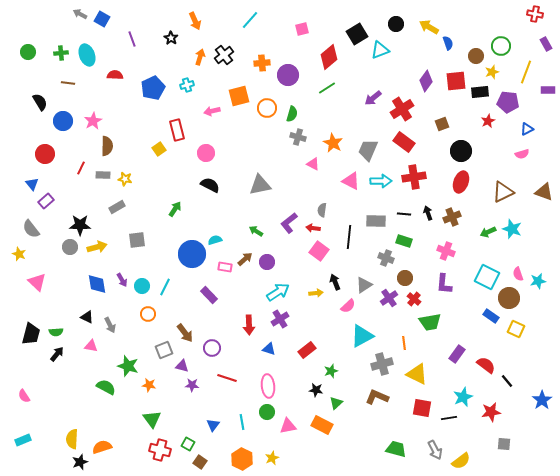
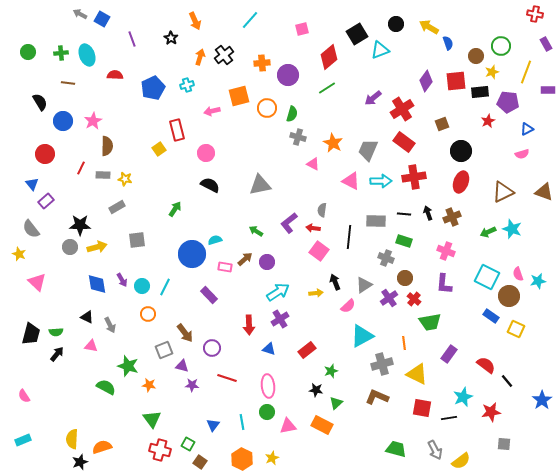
brown circle at (509, 298): moved 2 px up
purple rectangle at (457, 354): moved 8 px left
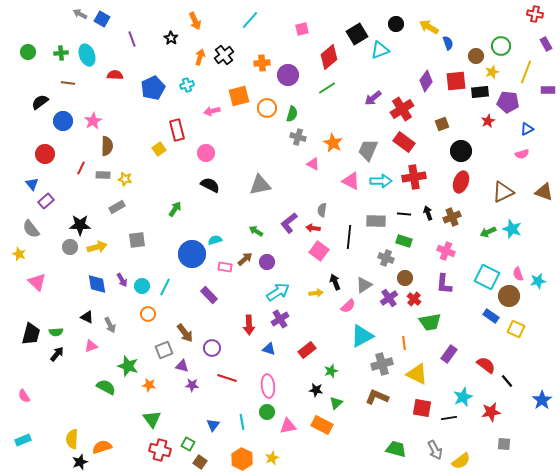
black semicircle at (40, 102): rotated 96 degrees counterclockwise
pink triangle at (91, 346): rotated 32 degrees counterclockwise
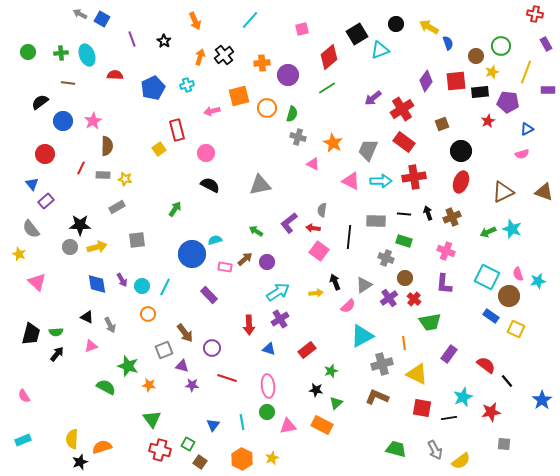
black star at (171, 38): moved 7 px left, 3 px down
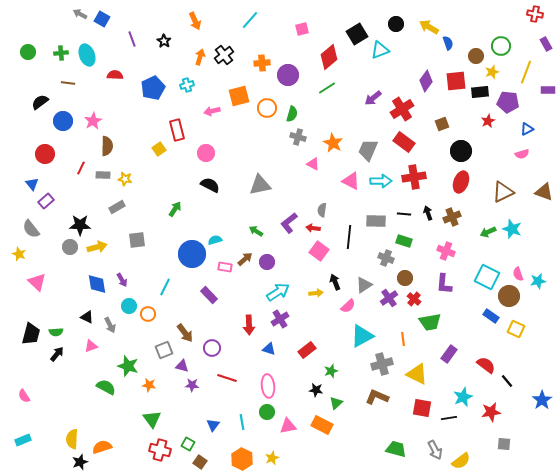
cyan circle at (142, 286): moved 13 px left, 20 px down
orange line at (404, 343): moved 1 px left, 4 px up
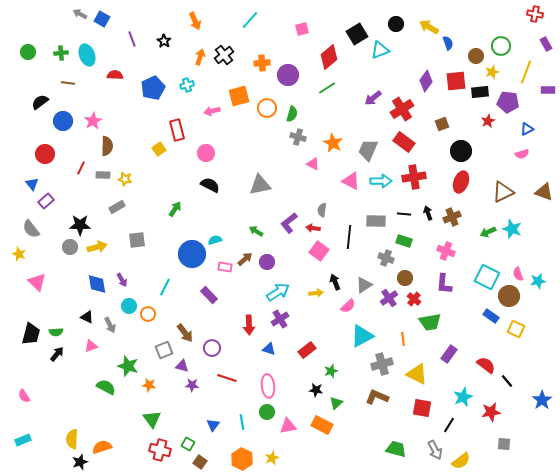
black line at (449, 418): moved 7 px down; rotated 49 degrees counterclockwise
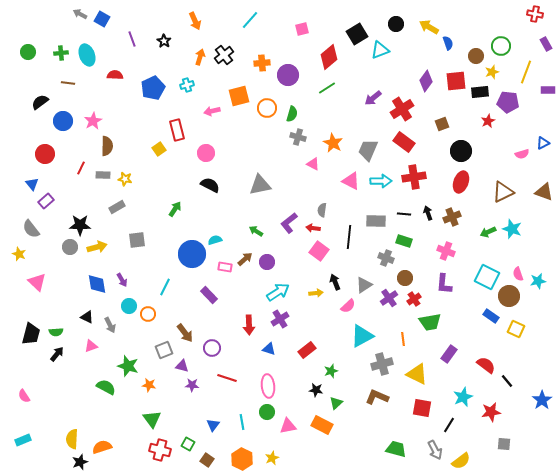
blue triangle at (527, 129): moved 16 px right, 14 px down
red cross at (414, 299): rotated 16 degrees clockwise
brown square at (200, 462): moved 7 px right, 2 px up
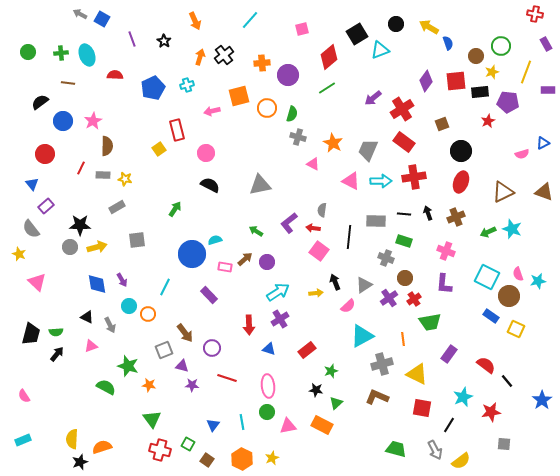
purple rectangle at (46, 201): moved 5 px down
brown cross at (452, 217): moved 4 px right
